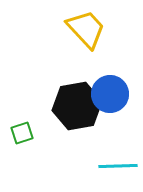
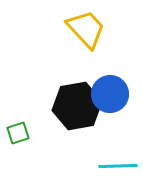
green square: moved 4 px left
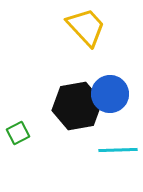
yellow trapezoid: moved 2 px up
green square: rotated 10 degrees counterclockwise
cyan line: moved 16 px up
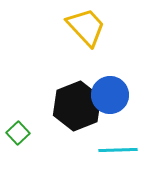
blue circle: moved 1 px down
black hexagon: rotated 12 degrees counterclockwise
green square: rotated 15 degrees counterclockwise
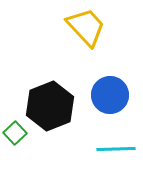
black hexagon: moved 27 px left
green square: moved 3 px left
cyan line: moved 2 px left, 1 px up
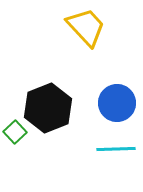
blue circle: moved 7 px right, 8 px down
black hexagon: moved 2 px left, 2 px down
green square: moved 1 px up
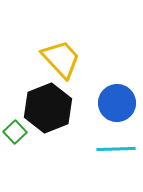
yellow trapezoid: moved 25 px left, 32 px down
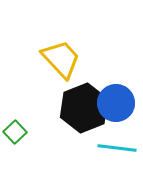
blue circle: moved 1 px left
black hexagon: moved 36 px right
cyan line: moved 1 px right, 1 px up; rotated 9 degrees clockwise
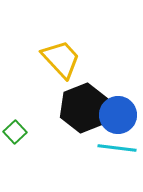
blue circle: moved 2 px right, 12 px down
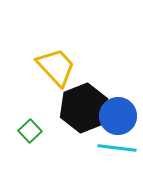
yellow trapezoid: moved 5 px left, 8 px down
blue circle: moved 1 px down
green square: moved 15 px right, 1 px up
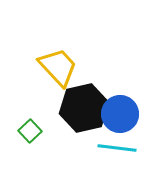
yellow trapezoid: moved 2 px right
black hexagon: rotated 9 degrees clockwise
blue circle: moved 2 px right, 2 px up
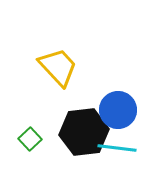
black hexagon: moved 24 px down; rotated 6 degrees clockwise
blue circle: moved 2 px left, 4 px up
green square: moved 8 px down
